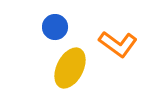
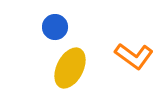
orange L-shape: moved 16 px right, 12 px down
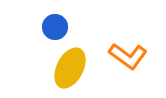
orange L-shape: moved 6 px left
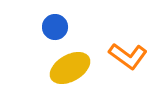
yellow ellipse: rotated 33 degrees clockwise
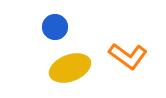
yellow ellipse: rotated 9 degrees clockwise
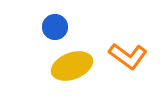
yellow ellipse: moved 2 px right, 2 px up
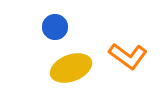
yellow ellipse: moved 1 px left, 2 px down
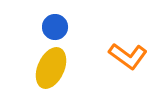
yellow ellipse: moved 20 px left; rotated 45 degrees counterclockwise
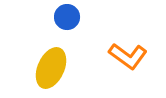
blue circle: moved 12 px right, 10 px up
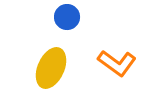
orange L-shape: moved 11 px left, 7 px down
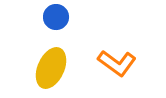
blue circle: moved 11 px left
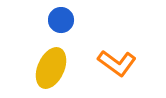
blue circle: moved 5 px right, 3 px down
